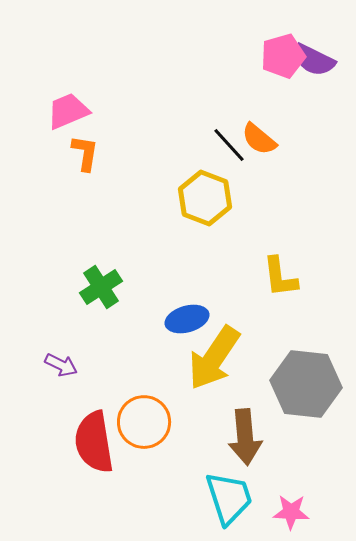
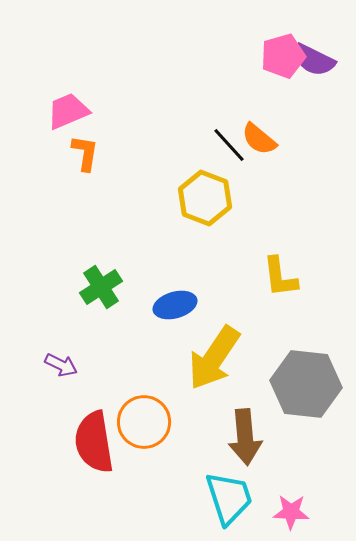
blue ellipse: moved 12 px left, 14 px up
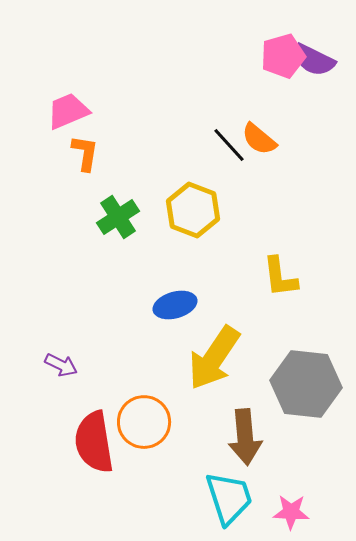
yellow hexagon: moved 12 px left, 12 px down
green cross: moved 17 px right, 70 px up
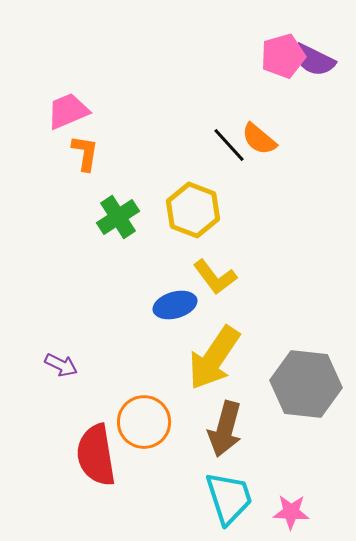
yellow L-shape: moved 65 px left; rotated 30 degrees counterclockwise
brown arrow: moved 20 px left, 8 px up; rotated 20 degrees clockwise
red semicircle: moved 2 px right, 13 px down
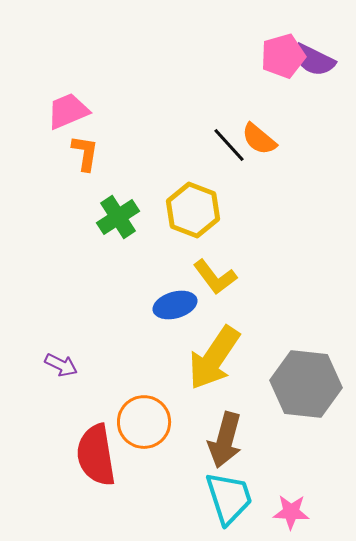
brown arrow: moved 11 px down
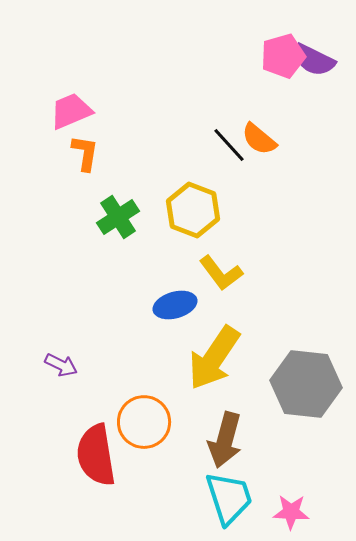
pink trapezoid: moved 3 px right
yellow L-shape: moved 6 px right, 4 px up
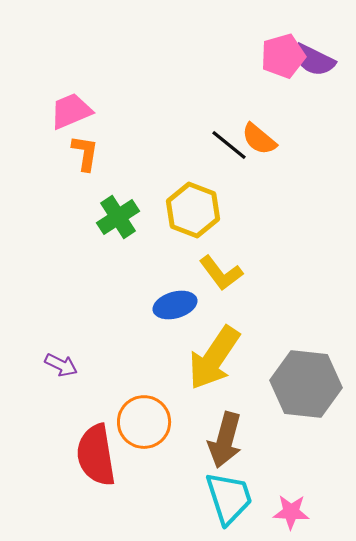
black line: rotated 9 degrees counterclockwise
